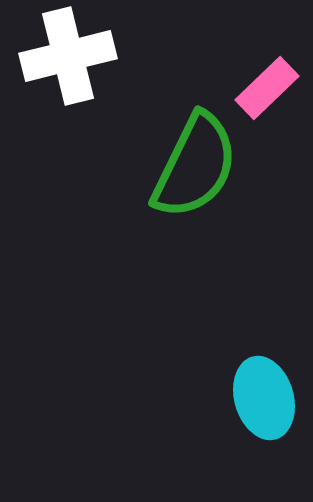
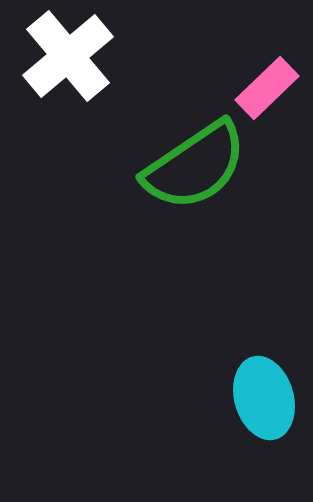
white cross: rotated 26 degrees counterclockwise
green semicircle: rotated 30 degrees clockwise
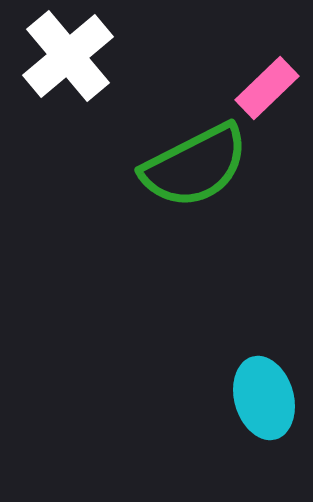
green semicircle: rotated 7 degrees clockwise
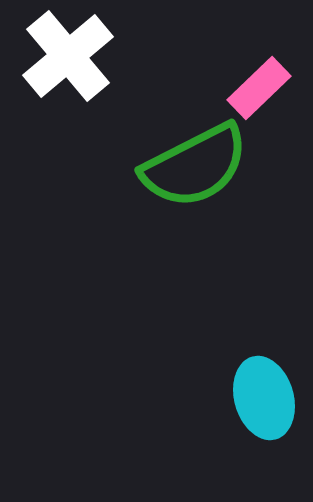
pink rectangle: moved 8 px left
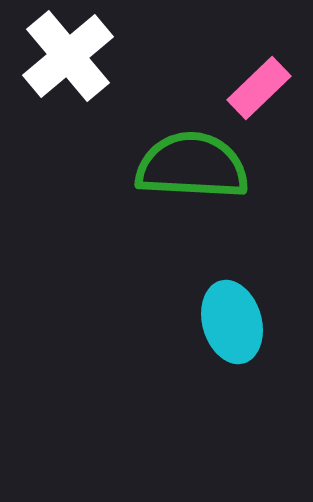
green semicircle: moved 3 px left; rotated 150 degrees counterclockwise
cyan ellipse: moved 32 px left, 76 px up
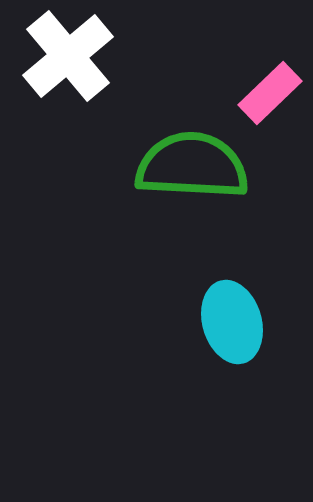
pink rectangle: moved 11 px right, 5 px down
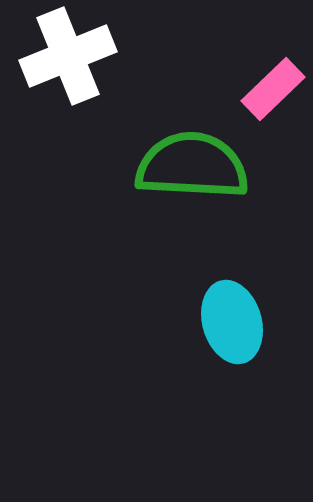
white cross: rotated 18 degrees clockwise
pink rectangle: moved 3 px right, 4 px up
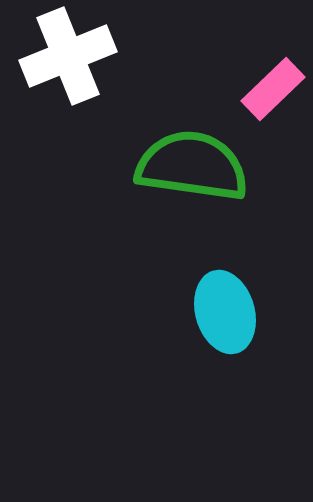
green semicircle: rotated 5 degrees clockwise
cyan ellipse: moved 7 px left, 10 px up
